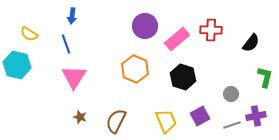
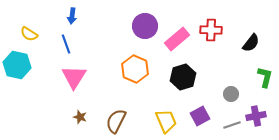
black hexagon: rotated 25 degrees clockwise
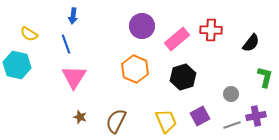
blue arrow: moved 1 px right
purple circle: moved 3 px left
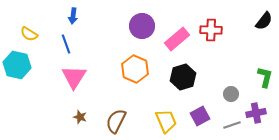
black semicircle: moved 13 px right, 22 px up
purple cross: moved 3 px up
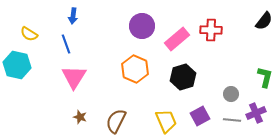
purple cross: rotated 12 degrees counterclockwise
gray line: moved 5 px up; rotated 24 degrees clockwise
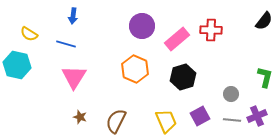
blue line: rotated 54 degrees counterclockwise
purple cross: moved 1 px right, 3 px down
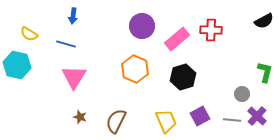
black semicircle: rotated 24 degrees clockwise
green L-shape: moved 5 px up
gray circle: moved 11 px right
purple cross: rotated 24 degrees counterclockwise
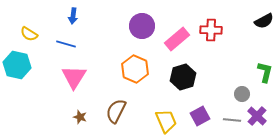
brown semicircle: moved 10 px up
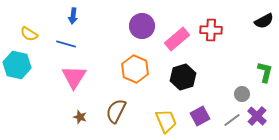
gray line: rotated 42 degrees counterclockwise
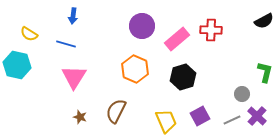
gray line: rotated 12 degrees clockwise
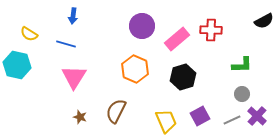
green L-shape: moved 23 px left, 7 px up; rotated 75 degrees clockwise
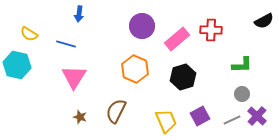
blue arrow: moved 6 px right, 2 px up
